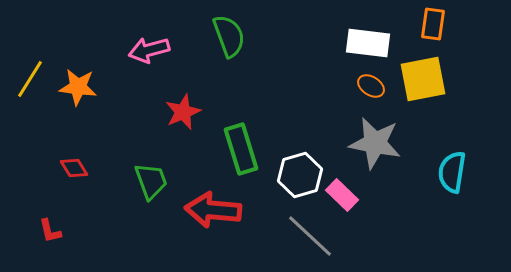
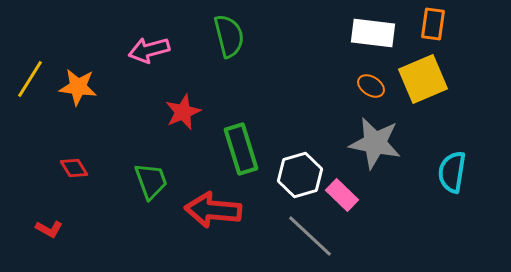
green semicircle: rotated 6 degrees clockwise
white rectangle: moved 5 px right, 10 px up
yellow square: rotated 12 degrees counterclockwise
red L-shape: moved 1 px left, 2 px up; rotated 48 degrees counterclockwise
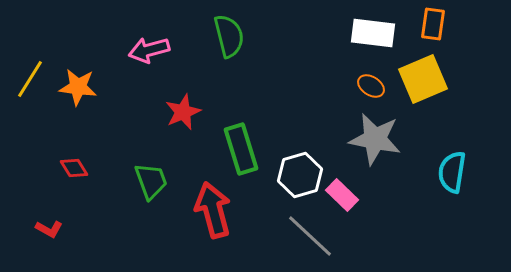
gray star: moved 4 px up
red arrow: rotated 70 degrees clockwise
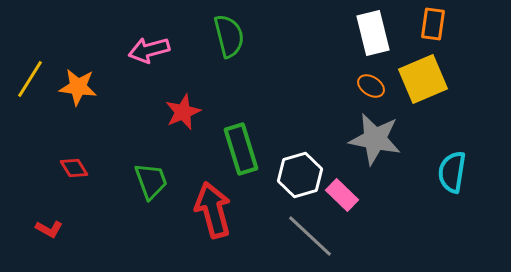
white rectangle: rotated 69 degrees clockwise
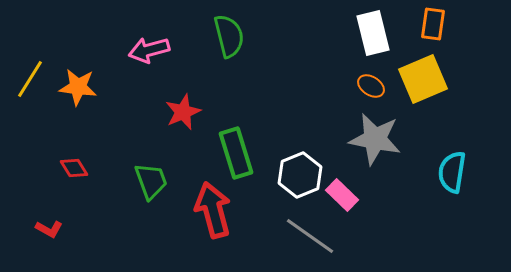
green rectangle: moved 5 px left, 4 px down
white hexagon: rotated 6 degrees counterclockwise
gray line: rotated 8 degrees counterclockwise
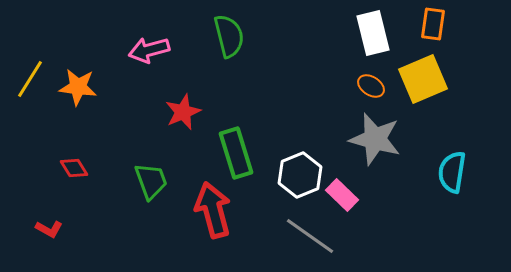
gray star: rotated 4 degrees clockwise
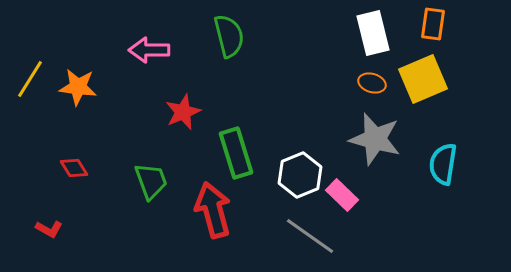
pink arrow: rotated 15 degrees clockwise
orange ellipse: moved 1 px right, 3 px up; rotated 16 degrees counterclockwise
cyan semicircle: moved 9 px left, 8 px up
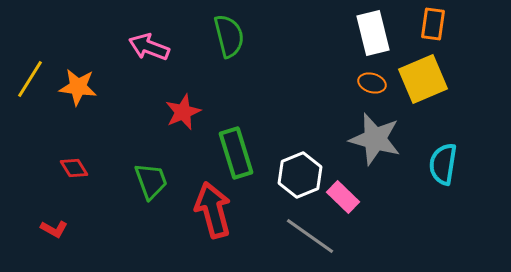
pink arrow: moved 3 px up; rotated 21 degrees clockwise
pink rectangle: moved 1 px right, 2 px down
red L-shape: moved 5 px right
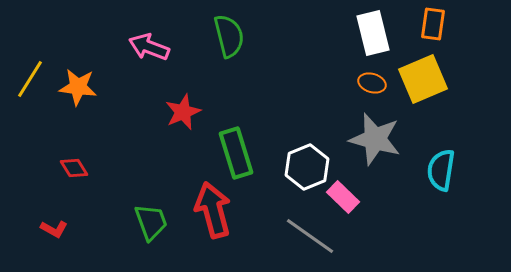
cyan semicircle: moved 2 px left, 6 px down
white hexagon: moved 7 px right, 8 px up
green trapezoid: moved 41 px down
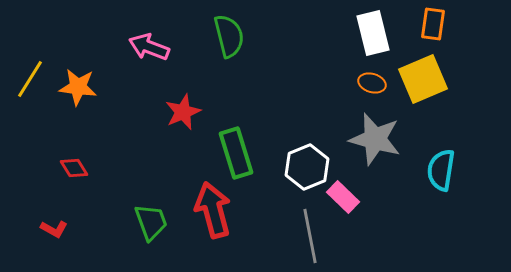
gray line: rotated 44 degrees clockwise
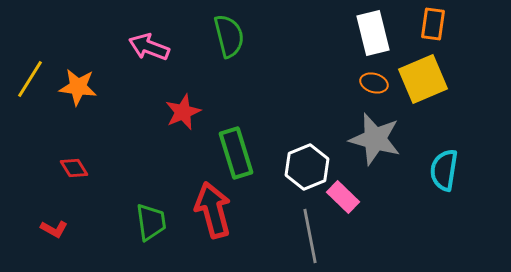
orange ellipse: moved 2 px right
cyan semicircle: moved 3 px right
green trapezoid: rotated 12 degrees clockwise
